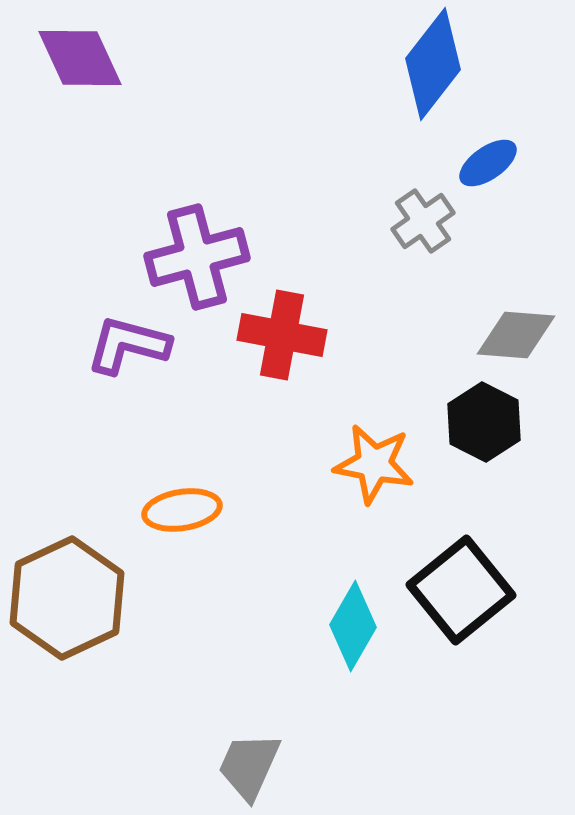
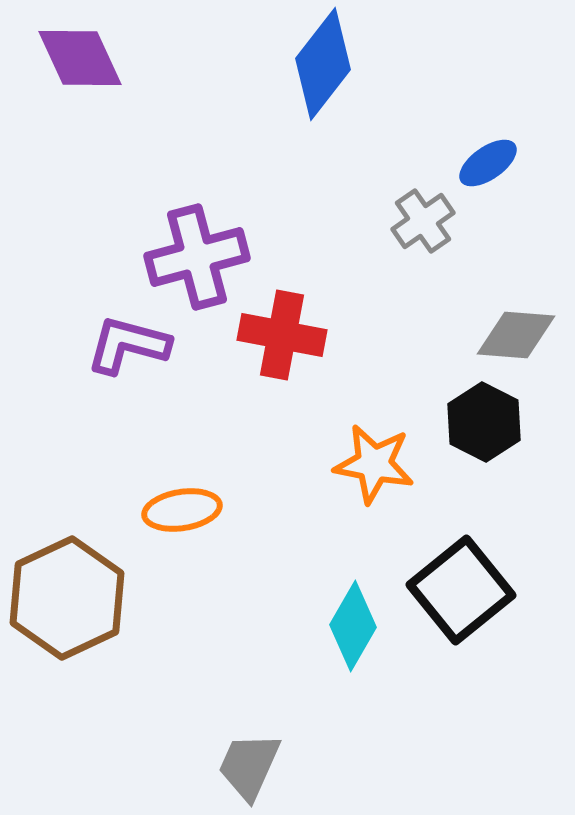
blue diamond: moved 110 px left
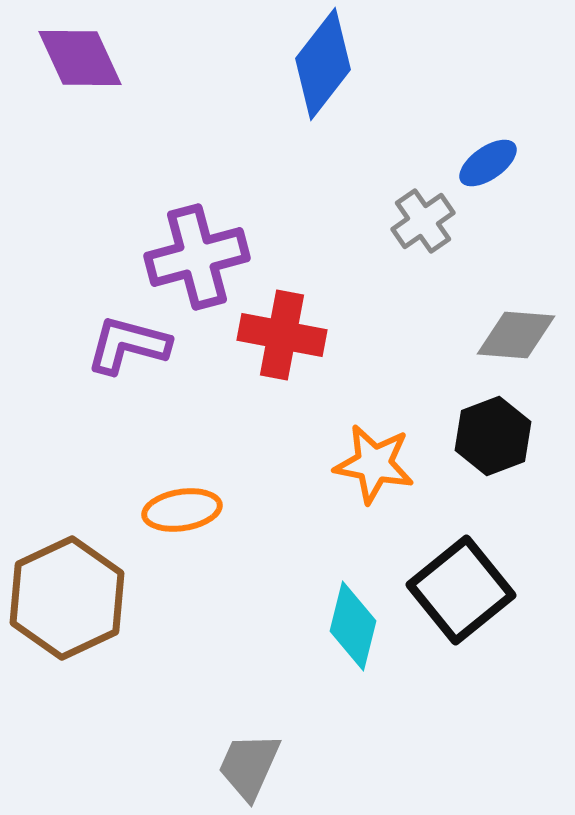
black hexagon: moved 9 px right, 14 px down; rotated 12 degrees clockwise
cyan diamond: rotated 16 degrees counterclockwise
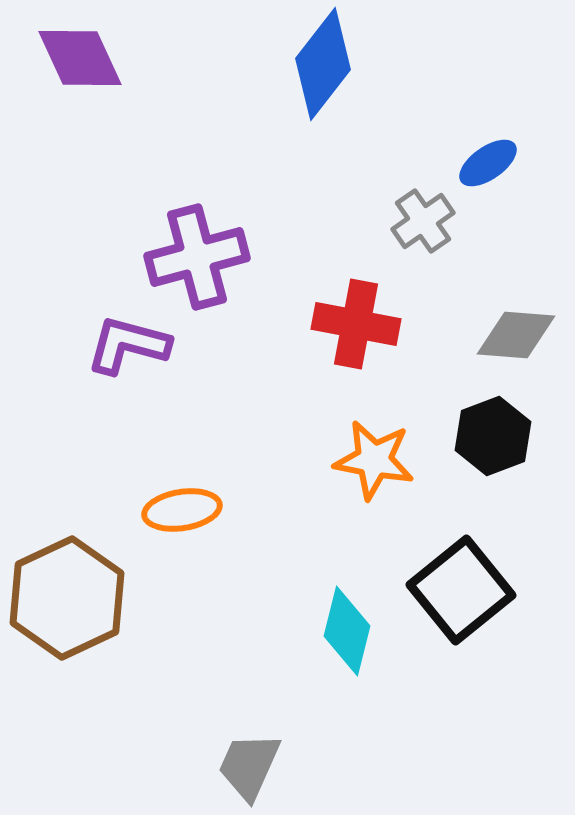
red cross: moved 74 px right, 11 px up
orange star: moved 4 px up
cyan diamond: moved 6 px left, 5 px down
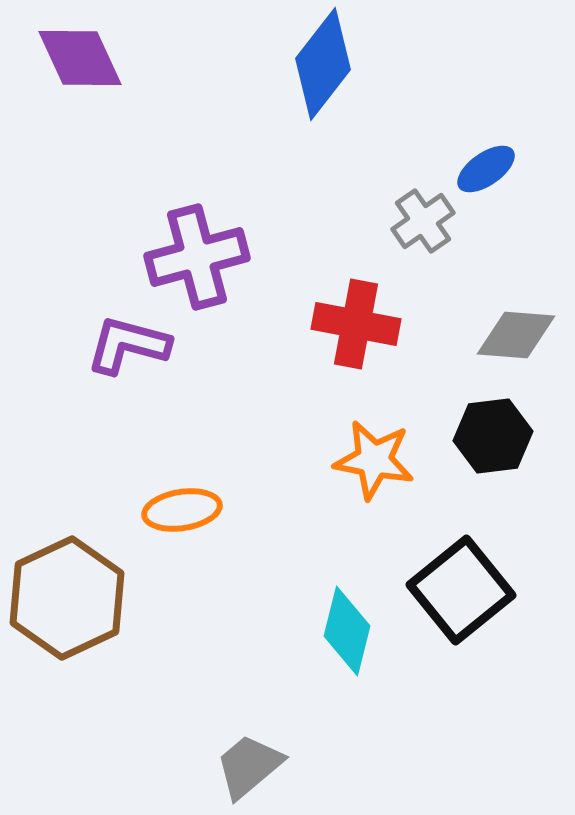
blue ellipse: moved 2 px left, 6 px down
black hexagon: rotated 14 degrees clockwise
gray trapezoid: rotated 26 degrees clockwise
